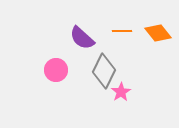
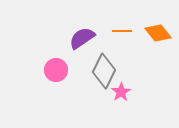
purple semicircle: rotated 104 degrees clockwise
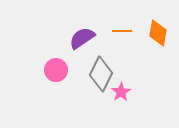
orange diamond: rotated 48 degrees clockwise
gray diamond: moved 3 px left, 3 px down
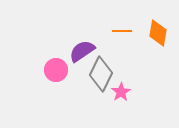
purple semicircle: moved 13 px down
